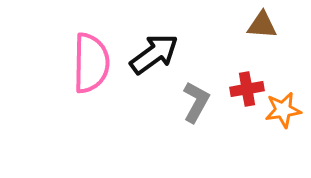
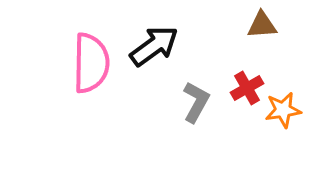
brown triangle: rotated 8 degrees counterclockwise
black arrow: moved 8 px up
red cross: moved 1 px up; rotated 20 degrees counterclockwise
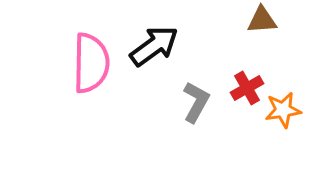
brown triangle: moved 5 px up
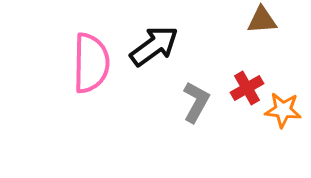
orange star: rotated 15 degrees clockwise
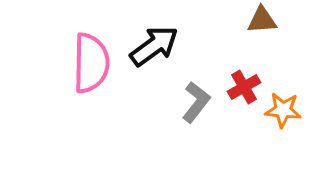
red cross: moved 3 px left, 1 px up
gray L-shape: rotated 9 degrees clockwise
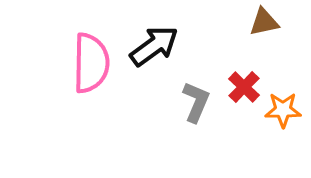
brown triangle: moved 2 px right, 2 px down; rotated 8 degrees counterclockwise
red cross: rotated 16 degrees counterclockwise
gray L-shape: rotated 15 degrees counterclockwise
orange star: rotated 6 degrees counterclockwise
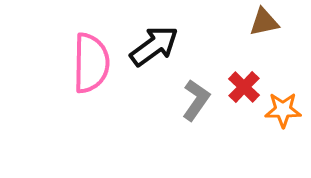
gray L-shape: moved 2 px up; rotated 12 degrees clockwise
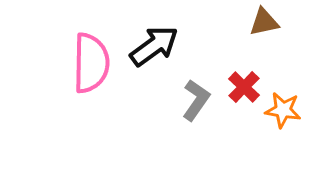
orange star: rotated 9 degrees clockwise
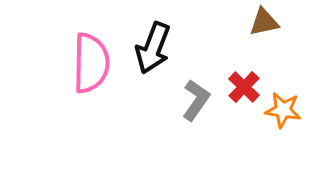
black arrow: moved 1 px left, 2 px down; rotated 147 degrees clockwise
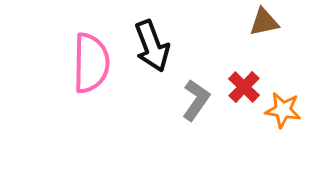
black arrow: moved 1 px left, 2 px up; rotated 42 degrees counterclockwise
